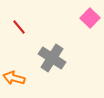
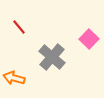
pink square: moved 1 px left, 21 px down
gray cross: moved 1 px up; rotated 8 degrees clockwise
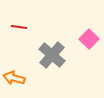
red line: rotated 42 degrees counterclockwise
gray cross: moved 2 px up
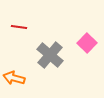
pink square: moved 2 px left, 4 px down
gray cross: moved 2 px left
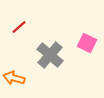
red line: rotated 49 degrees counterclockwise
pink square: rotated 18 degrees counterclockwise
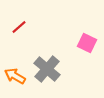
gray cross: moved 3 px left, 14 px down
orange arrow: moved 1 px right, 2 px up; rotated 15 degrees clockwise
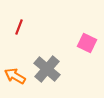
red line: rotated 28 degrees counterclockwise
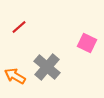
red line: rotated 28 degrees clockwise
gray cross: moved 2 px up
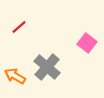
pink square: rotated 12 degrees clockwise
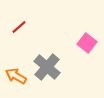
orange arrow: moved 1 px right
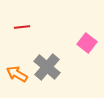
red line: moved 3 px right; rotated 35 degrees clockwise
orange arrow: moved 1 px right, 2 px up
